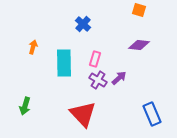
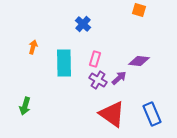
purple diamond: moved 16 px down
red triangle: moved 29 px right; rotated 12 degrees counterclockwise
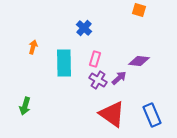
blue cross: moved 1 px right, 4 px down
blue rectangle: moved 1 px down
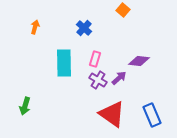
orange square: moved 16 px left; rotated 24 degrees clockwise
orange arrow: moved 2 px right, 20 px up
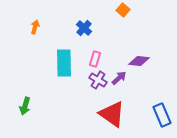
blue rectangle: moved 10 px right
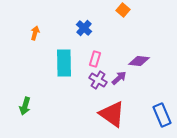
orange arrow: moved 6 px down
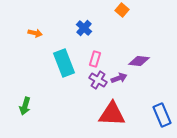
orange square: moved 1 px left
orange arrow: rotated 88 degrees clockwise
cyan rectangle: rotated 20 degrees counterclockwise
purple arrow: rotated 21 degrees clockwise
red triangle: rotated 32 degrees counterclockwise
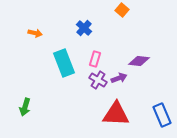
green arrow: moved 1 px down
red triangle: moved 4 px right
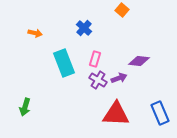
blue rectangle: moved 2 px left, 2 px up
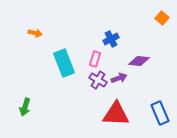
orange square: moved 40 px right, 8 px down
blue cross: moved 27 px right, 11 px down; rotated 21 degrees clockwise
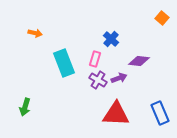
blue cross: rotated 21 degrees counterclockwise
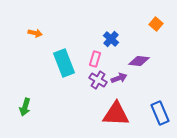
orange square: moved 6 px left, 6 px down
